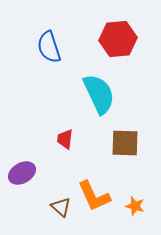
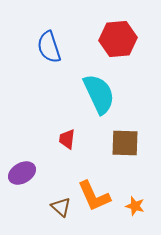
red trapezoid: moved 2 px right
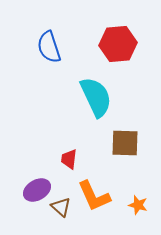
red hexagon: moved 5 px down
cyan semicircle: moved 3 px left, 3 px down
red trapezoid: moved 2 px right, 20 px down
purple ellipse: moved 15 px right, 17 px down
orange star: moved 3 px right, 1 px up
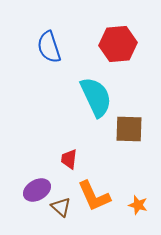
brown square: moved 4 px right, 14 px up
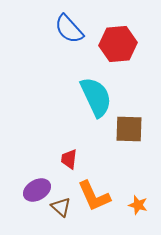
blue semicircle: moved 20 px right, 18 px up; rotated 24 degrees counterclockwise
